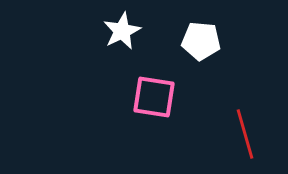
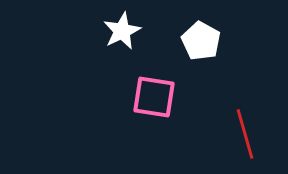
white pentagon: rotated 24 degrees clockwise
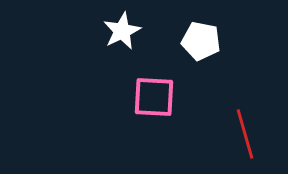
white pentagon: rotated 18 degrees counterclockwise
pink square: rotated 6 degrees counterclockwise
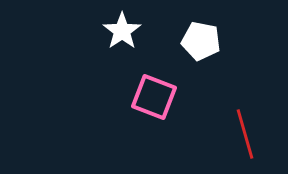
white star: rotated 9 degrees counterclockwise
pink square: rotated 18 degrees clockwise
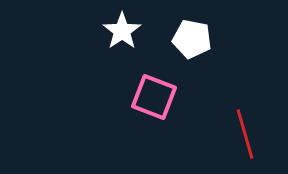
white pentagon: moved 9 px left, 2 px up
